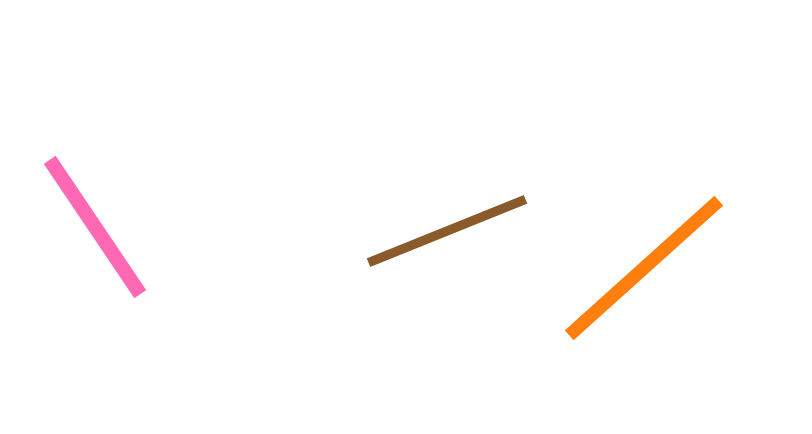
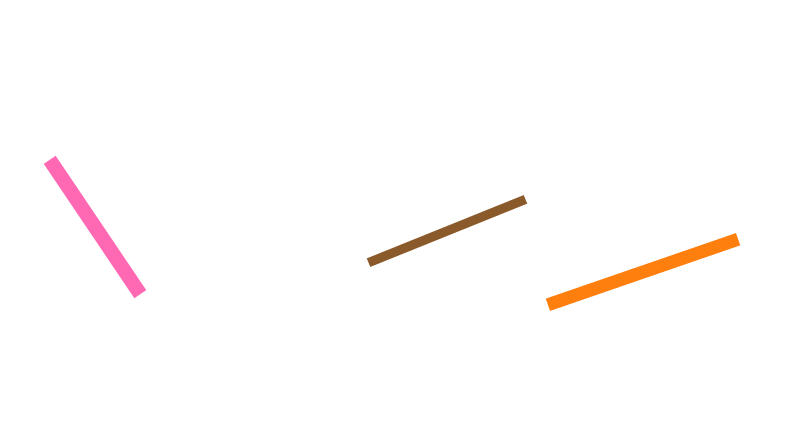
orange line: moved 1 px left, 4 px down; rotated 23 degrees clockwise
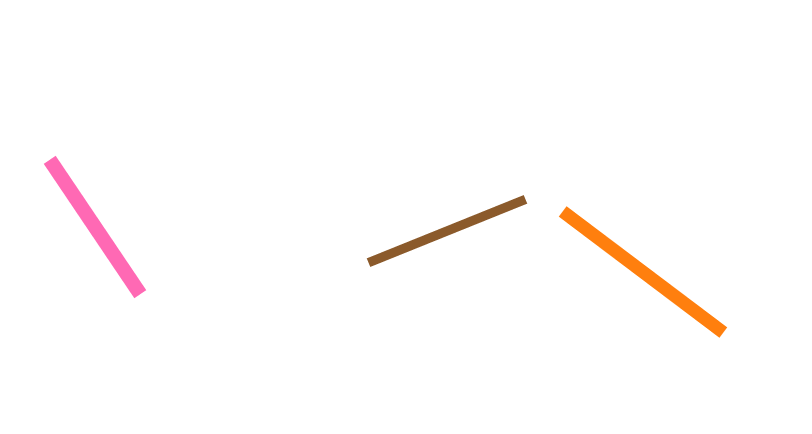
orange line: rotated 56 degrees clockwise
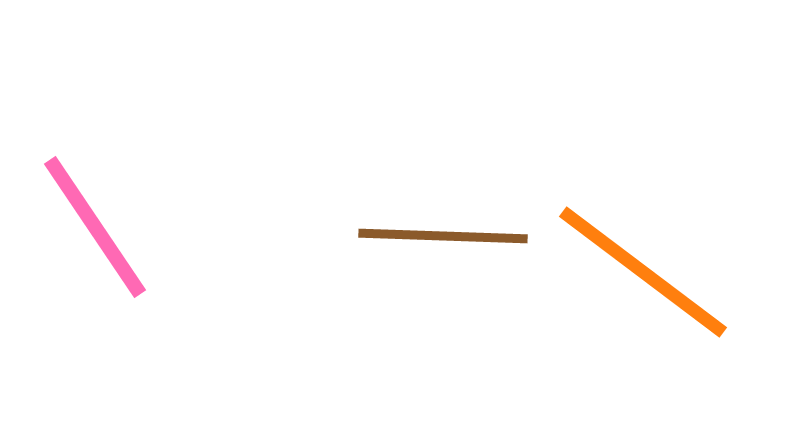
brown line: moved 4 px left, 5 px down; rotated 24 degrees clockwise
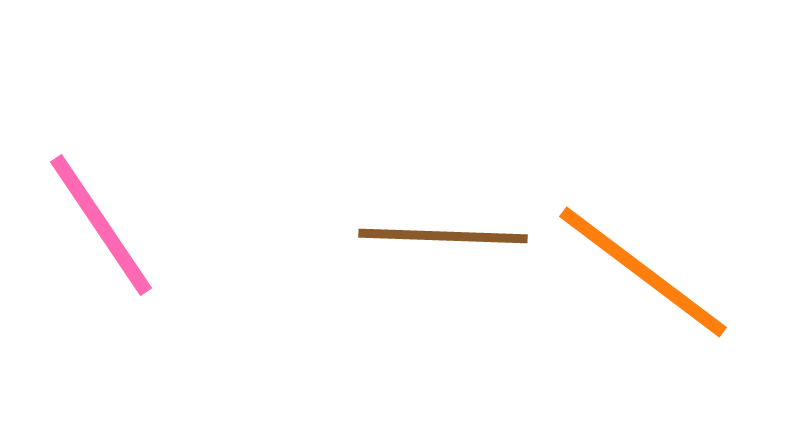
pink line: moved 6 px right, 2 px up
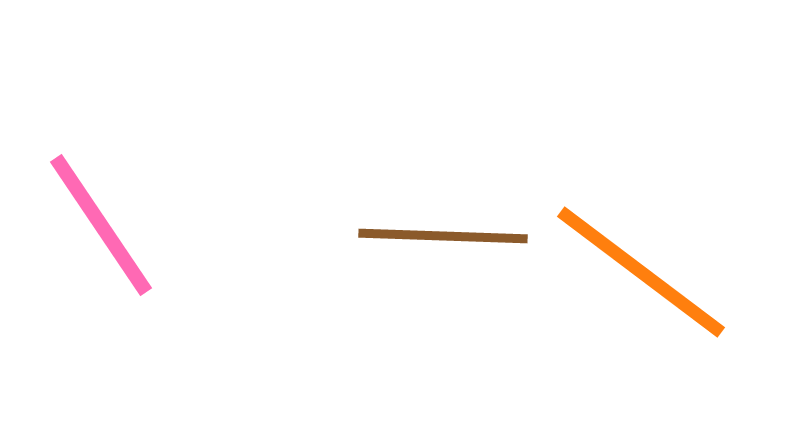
orange line: moved 2 px left
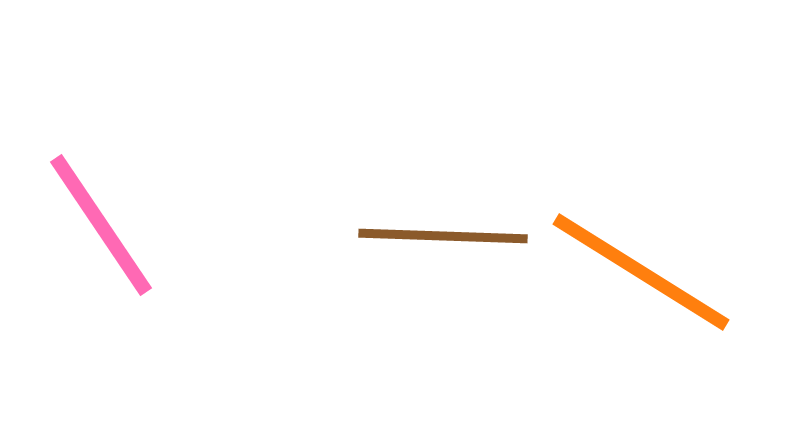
orange line: rotated 5 degrees counterclockwise
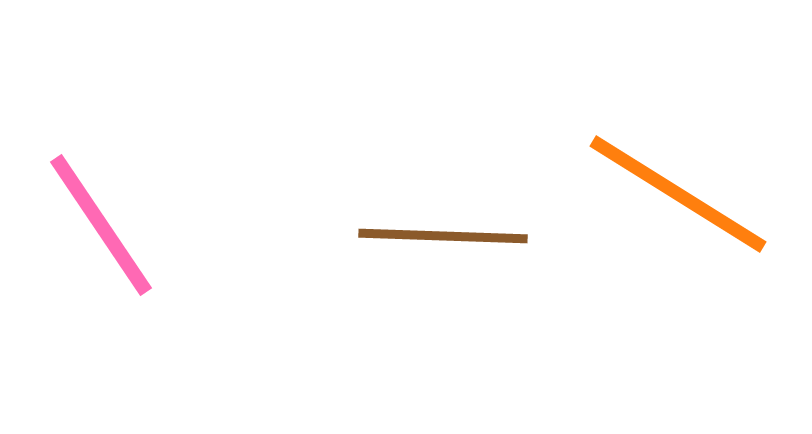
orange line: moved 37 px right, 78 px up
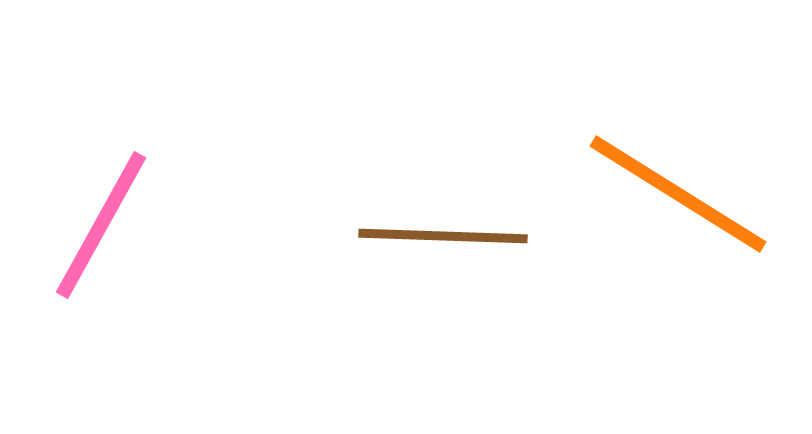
pink line: rotated 63 degrees clockwise
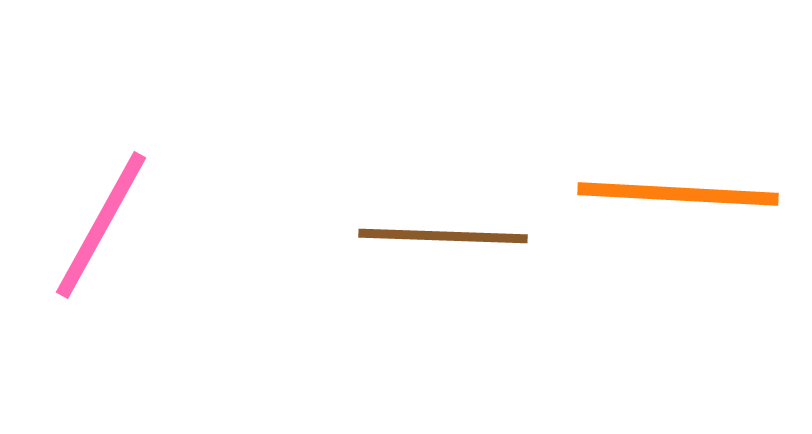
orange line: rotated 29 degrees counterclockwise
